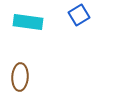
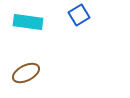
brown ellipse: moved 6 px right, 4 px up; rotated 60 degrees clockwise
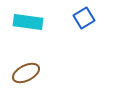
blue square: moved 5 px right, 3 px down
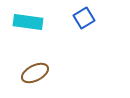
brown ellipse: moved 9 px right
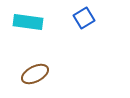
brown ellipse: moved 1 px down
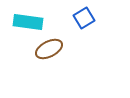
brown ellipse: moved 14 px right, 25 px up
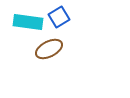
blue square: moved 25 px left, 1 px up
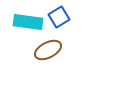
brown ellipse: moved 1 px left, 1 px down
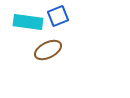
blue square: moved 1 px left, 1 px up; rotated 10 degrees clockwise
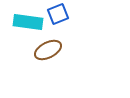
blue square: moved 2 px up
